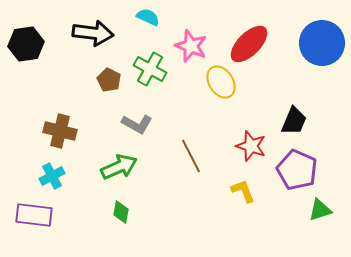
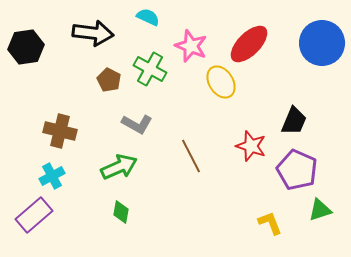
black hexagon: moved 3 px down
yellow L-shape: moved 27 px right, 32 px down
purple rectangle: rotated 48 degrees counterclockwise
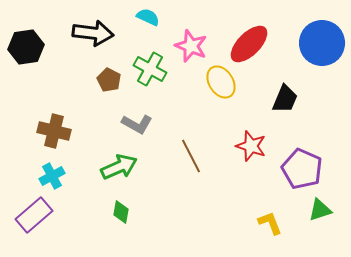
black trapezoid: moved 9 px left, 22 px up
brown cross: moved 6 px left
purple pentagon: moved 5 px right, 1 px up
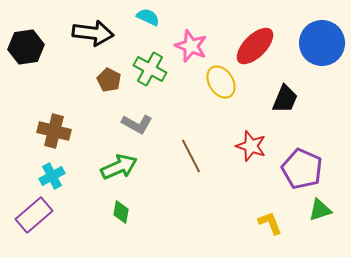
red ellipse: moved 6 px right, 2 px down
